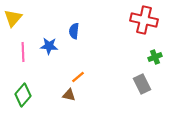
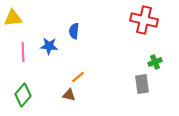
yellow triangle: rotated 42 degrees clockwise
green cross: moved 5 px down
gray rectangle: rotated 18 degrees clockwise
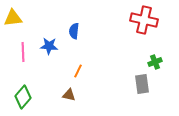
orange line: moved 6 px up; rotated 24 degrees counterclockwise
green diamond: moved 2 px down
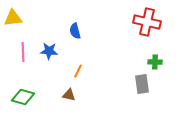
red cross: moved 3 px right, 2 px down
blue semicircle: moved 1 px right; rotated 21 degrees counterclockwise
blue star: moved 5 px down
green cross: rotated 24 degrees clockwise
green diamond: rotated 65 degrees clockwise
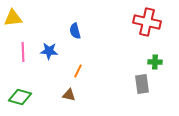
green diamond: moved 3 px left
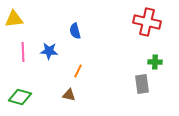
yellow triangle: moved 1 px right, 1 px down
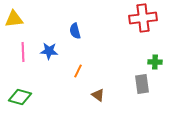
red cross: moved 4 px left, 4 px up; rotated 20 degrees counterclockwise
brown triangle: moved 29 px right; rotated 24 degrees clockwise
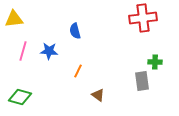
pink line: moved 1 px up; rotated 18 degrees clockwise
gray rectangle: moved 3 px up
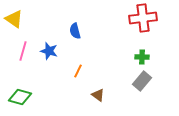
yellow triangle: rotated 42 degrees clockwise
blue star: rotated 12 degrees clockwise
green cross: moved 13 px left, 5 px up
gray rectangle: rotated 48 degrees clockwise
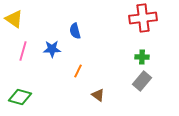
blue star: moved 3 px right, 2 px up; rotated 18 degrees counterclockwise
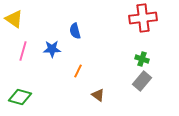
green cross: moved 2 px down; rotated 16 degrees clockwise
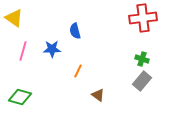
yellow triangle: moved 1 px up
